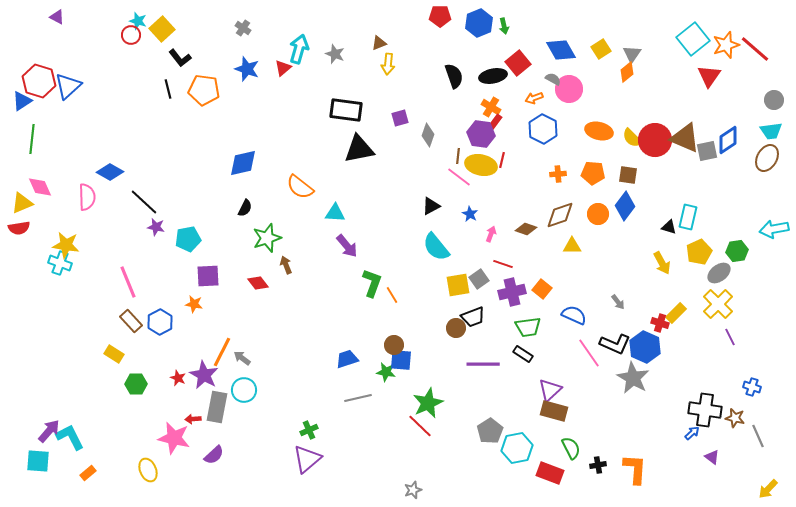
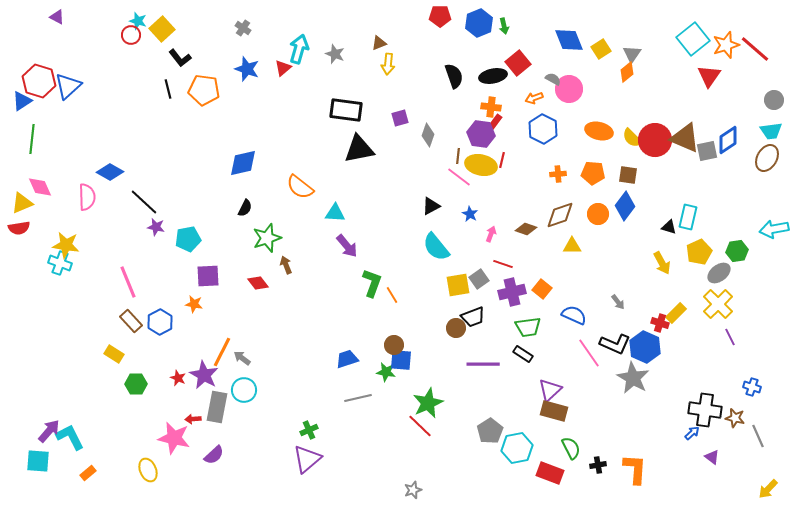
blue diamond at (561, 50): moved 8 px right, 10 px up; rotated 8 degrees clockwise
orange cross at (491, 107): rotated 24 degrees counterclockwise
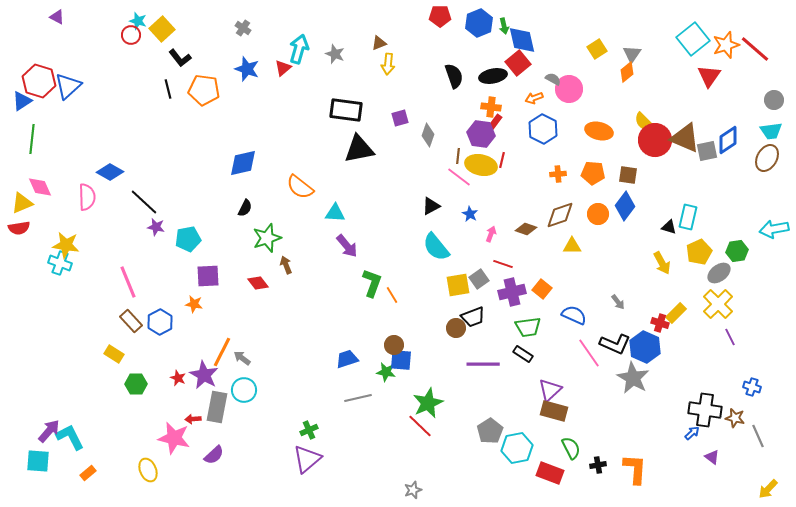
blue diamond at (569, 40): moved 47 px left; rotated 8 degrees clockwise
yellow square at (601, 49): moved 4 px left
yellow semicircle at (632, 138): moved 12 px right, 16 px up
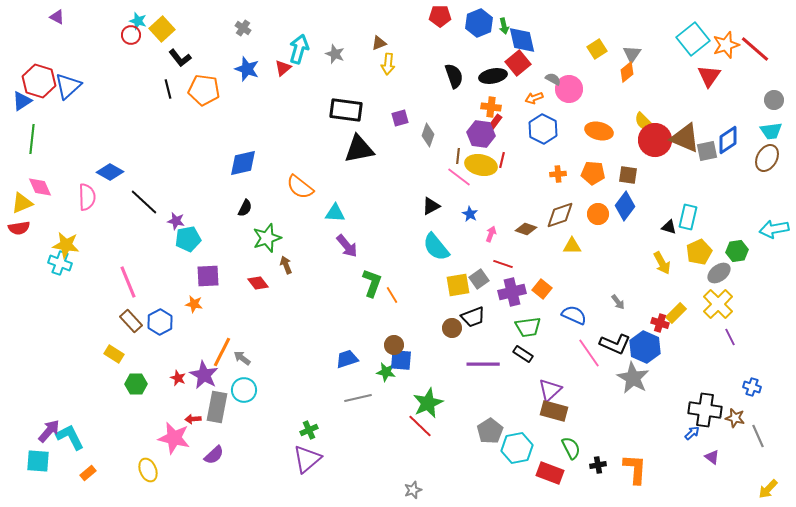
purple star at (156, 227): moved 20 px right, 6 px up
brown circle at (456, 328): moved 4 px left
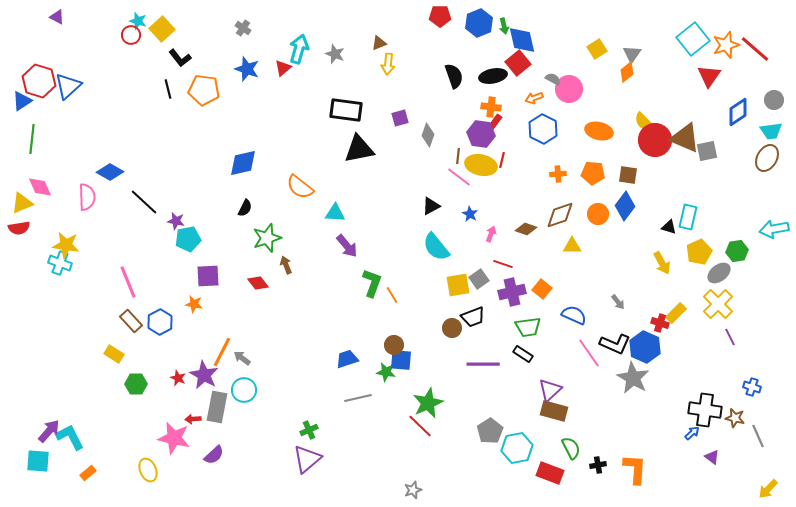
blue diamond at (728, 140): moved 10 px right, 28 px up
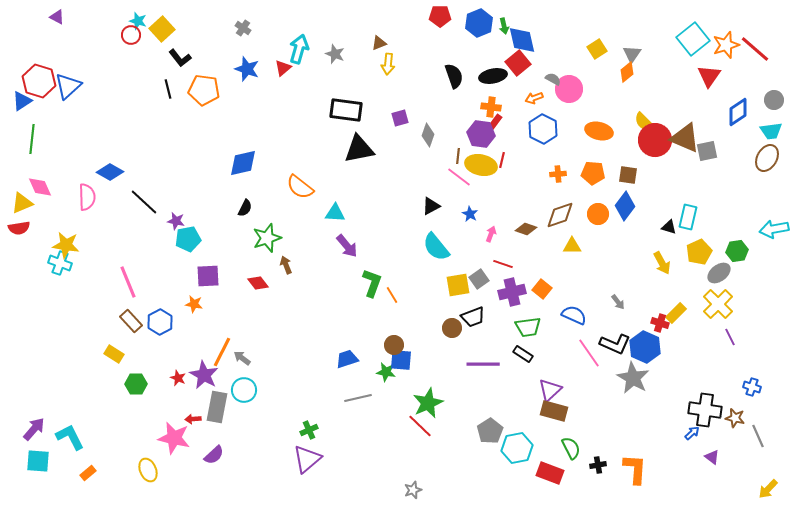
purple arrow at (49, 431): moved 15 px left, 2 px up
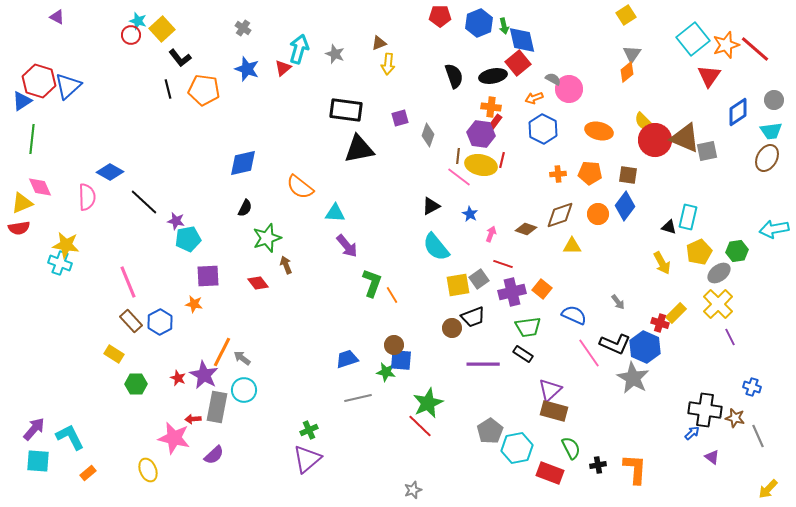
yellow square at (597, 49): moved 29 px right, 34 px up
orange pentagon at (593, 173): moved 3 px left
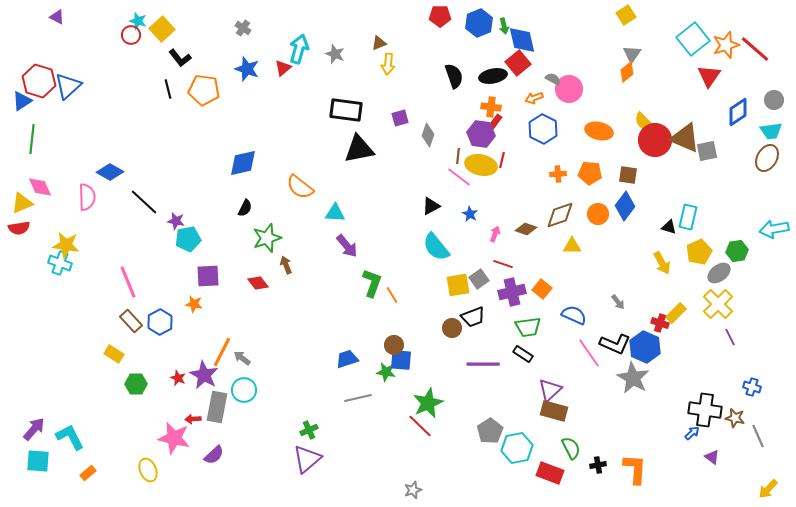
pink arrow at (491, 234): moved 4 px right
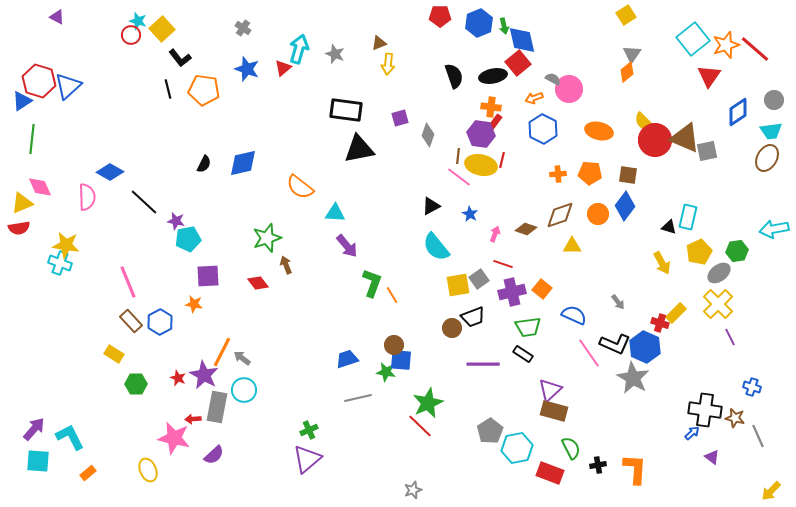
black semicircle at (245, 208): moved 41 px left, 44 px up
yellow arrow at (768, 489): moved 3 px right, 2 px down
